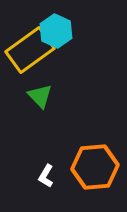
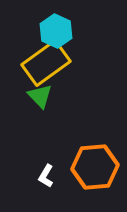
yellow rectangle: moved 16 px right, 13 px down
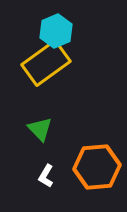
cyan hexagon: rotated 12 degrees clockwise
green triangle: moved 33 px down
orange hexagon: moved 2 px right
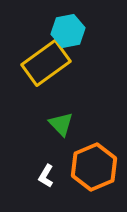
cyan hexagon: moved 12 px right; rotated 12 degrees clockwise
green triangle: moved 21 px right, 5 px up
orange hexagon: moved 3 px left; rotated 18 degrees counterclockwise
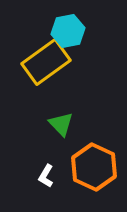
yellow rectangle: moved 1 px up
orange hexagon: rotated 12 degrees counterclockwise
